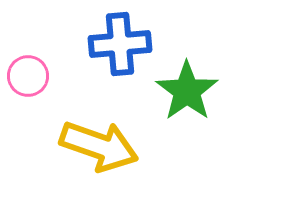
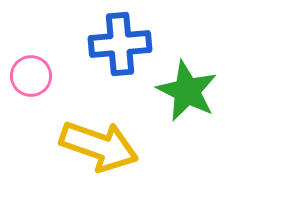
pink circle: moved 3 px right
green star: rotated 10 degrees counterclockwise
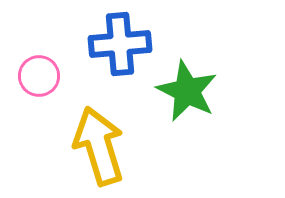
pink circle: moved 8 px right
yellow arrow: rotated 126 degrees counterclockwise
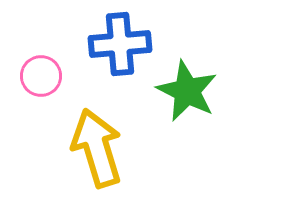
pink circle: moved 2 px right
yellow arrow: moved 2 px left, 2 px down
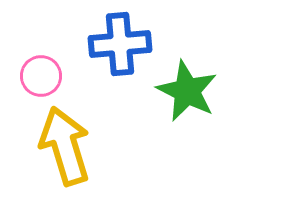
yellow arrow: moved 32 px left, 2 px up
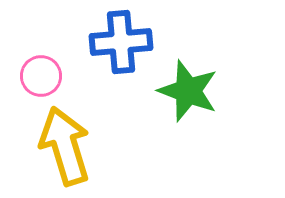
blue cross: moved 1 px right, 2 px up
green star: moved 1 px right; rotated 6 degrees counterclockwise
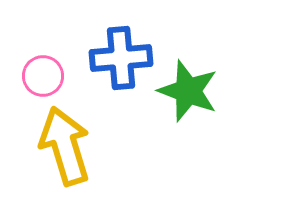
blue cross: moved 16 px down
pink circle: moved 2 px right
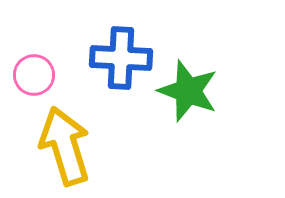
blue cross: rotated 8 degrees clockwise
pink circle: moved 9 px left, 1 px up
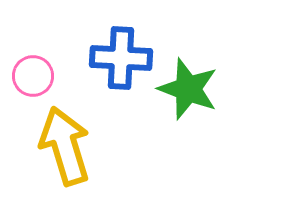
pink circle: moved 1 px left, 1 px down
green star: moved 2 px up
